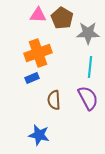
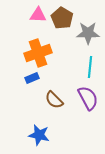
brown semicircle: rotated 42 degrees counterclockwise
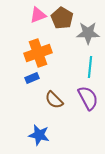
pink triangle: rotated 24 degrees counterclockwise
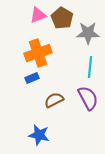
brown semicircle: rotated 108 degrees clockwise
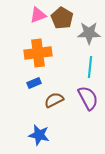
gray star: moved 1 px right
orange cross: rotated 12 degrees clockwise
blue rectangle: moved 2 px right, 5 px down
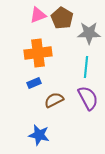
cyan line: moved 4 px left
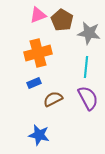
brown pentagon: moved 2 px down
gray star: rotated 10 degrees clockwise
orange cross: rotated 8 degrees counterclockwise
brown semicircle: moved 1 px left, 1 px up
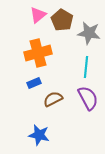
pink triangle: rotated 18 degrees counterclockwise
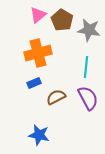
gray star: moved 3 px up
brown semicircle: moved 3 px right, 2 px up
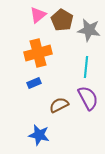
brown semicircle: moved 3 px right, 8 px down
